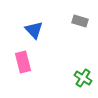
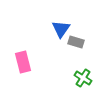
gray rectangle: moved 4 px left, 21 px down
blue triangle: moved 27 px right, 1 px up; rotated 18 degrees clockwise
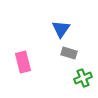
gray rectangle: moved 7 px left, 11 px down
green cross: rotated 36 degrees clockwise
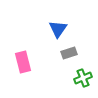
blue triangle: moved 3 px left
gray rectangle: rotated 35 degrees counterclockwise
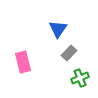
gray rectangle: rotated 28 degrees counterclockwise
green cross: moved 3 px left
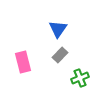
gray rectangle: moved 9 px left, 2 px down
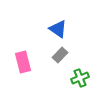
blue triangle: rotated 30 degrees counterclockwise
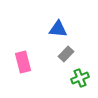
blue triangle: rotated 30 degrees counterclockwise
gray rectangle: moved 6 px right, 1 px up
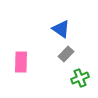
blue triangle: moved 3 px right; rotated 30 degrees clockwise
pink rectangle: moved 2 px left; rotated 15 degrees clockwise
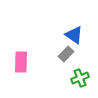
blue triangle: moved 13 px right, 6 px down
